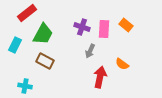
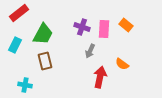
red rectangle: moved 8 px left
brown rectangle: rotated 48 degrees clockwise
cyan cross: moved 1 px up
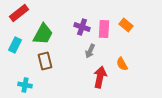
orange semicircle: rotated 24 degrees clockwise
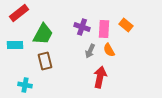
cyan rectangle: rotated 63 degrees clockwise
orange semicircle: moved 13 px left, 14 px up
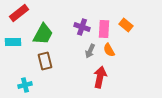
cyan rectangle: moved 2 px left, 3 px up
cyan cross: rotated 24 degrees counterclockwise
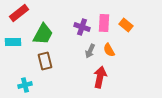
pink rectangle: moved 6 px up
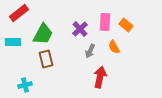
pink rectangle: moved 1 px right, 1 px up
purple cross: moved 2 px left, 2 px down; rotated 28 degrees clockwise
orange semicircle: moved 5 px right, 3 px up
brown rectangle: moved 1 px right, 2 px up
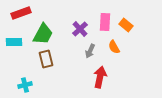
red rectangle: moved 2 px right; rotated 18 degrees clockwise
cyan rectangle: moved 1 px right
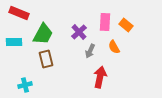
red rectangle: moved 2 px left; rotated 42 degrees clockwise
purple cross: moved 1 px left, 3 px down
